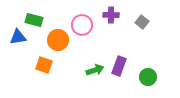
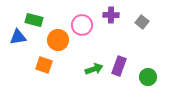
green arrow: moved 1 px left, 1 px up
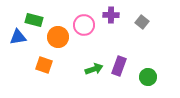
pink circle: moved 2 px right
orange circle: moved 3 px up
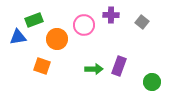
green rectangle: rotated 36 degrees counterclockwise
orange circle: moved 1 px left, 2 px down
orange square: moved 2 px left, 1 px down
green arrow: rotated 18 degrees clockwise
green circle: moved 4 px right, 5 px down
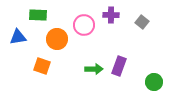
green rectangle: moved 4 px right, 5 px up; rotated 24 degrees clockwise
green circle: moved 2 px right
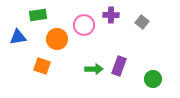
green rectangle: rotated 12 degrees counterclockwise
green circle: moved 1 px left, 3 px up
